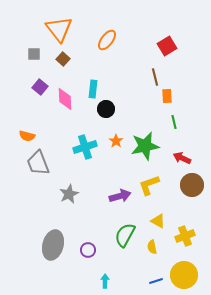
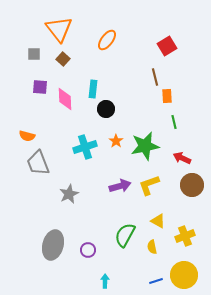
purple square: rotated 35 degrees counterclockwise
purple arrow: moved 10 px up
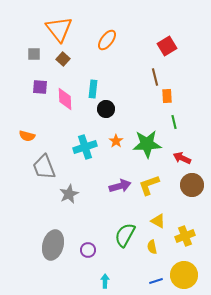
green star: moved 2 px right, 2 px up; rotated 8 degrees clockwise
gray trapezoid: moved 6 px right, 4 px down
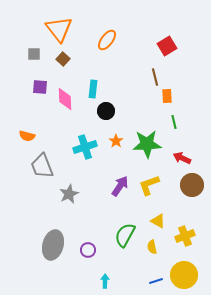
black circle: moved 2 px down
gray trapezoid: moved 2 px left, 1 px up
purple arrow: rotated 40 degrees counterclockwise
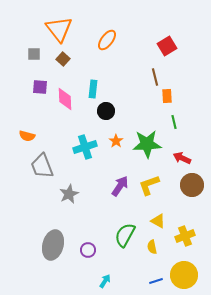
cyan arrow: rotated 32 degrees clockwise
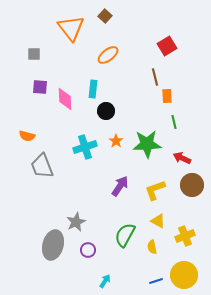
orange triangle: moved 12 px right, 1 px up
orange ellipse: moved 1 px right, 15 px down; rotated 15 degrees clockwise
brown square: moved 42 px right, 43 px up
yellow L-shape: moved 6 px right, 5 px down
gray star: moved 7 px right, 28 px down
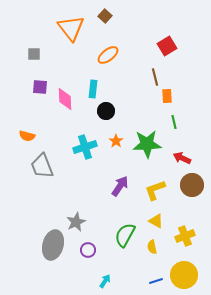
yellow triangle: moved 2 px left
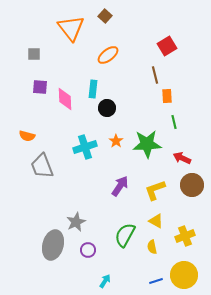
brown line: moved 2 px up
black circle: moved 1 px right, 3 px up
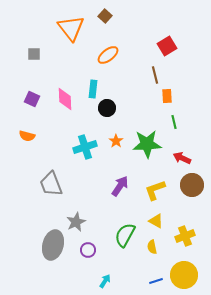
purple square: moved 8 px left, 12 px down; rotated 21 degrees clockwise
gray trapezoid: moved 9 px right, 18 px down
